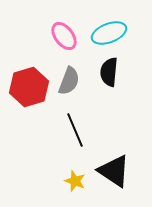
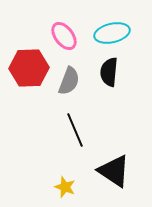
cyan ellipse: moved 3 px right; rotated 8 degrees clockwise
red hexagon: moved 19 px up; rotated 15 degrees clockwise
yellow star: moved 10 px left, 6 px down
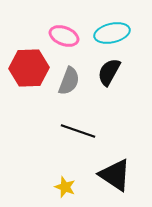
pink ellipse: rotated 32 degrees counterclockwise
black semicircle: rotated 24 degrees clockwise
black line: moved 3 px right, 1 px down; rotated 48 degrees counterclockwise
black triangle: moved 1 px right, 4 px down
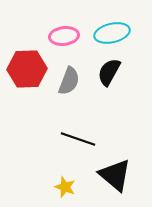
pink ellipse: rotated 28 degrees counterclockwise
red hexagon: moved 2 px left, 1 px down
black line: moved 8 px down
black triangle: rotated 6 degrees clockwise
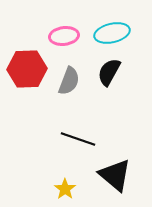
yellow star: moved 2 px down; rotated 15 degrees clockwise
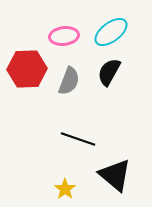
cyan ellipse: moved 1 px left, 1 px up; rotated 24 degrees counterclockwise
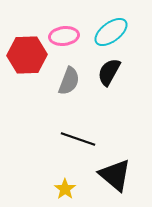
red hexagon: moved 14 px up
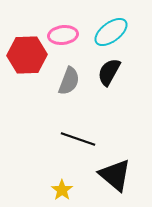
pink ellipse: moved 1 px left, 1 px up
yellow star: moved 3 px left, 1 px down
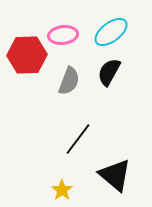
black line: rotated 72 degrees counterclockwise
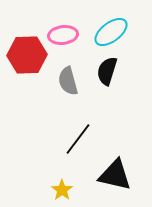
black semicircle: moved 2 px left, 1 px up; rotated 12 degrees counterclockwise
gray semicircle: moved 1 px left; rotated 144 degrees clockwise
black triangle: rotated 27 degrees counterclockwise
